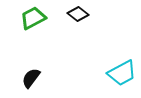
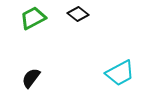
cyan trapezoid: moved 2 px left
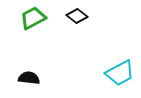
black diamond: moved 1 px left, 2 px down
black semicircle: moved 2 px left; rotated 60 degrees clockwise
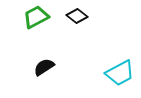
green trapezoid: moved 3 px right, 1 px up
black semicircle: moved 15 px right, 11 px up; rotated 40 degrees counterclockwise
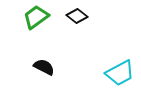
green trapezoid: rotated 8 degrees counterclockwise
black semicircle: rotated 60 degrees clockwise
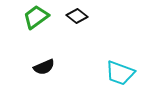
black semicircle: rotated 130 degrees clockwise
cyan trapezoid: rotated 48 degrees clockwise
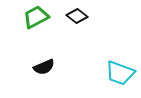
green trapezoid: rotated 8 degrees clockwise
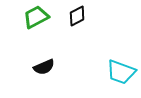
black diamond: rotated 65 degrees counterclockwise
cyan trapezoid: moved 1 px right, 1 px up
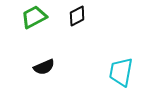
green trapezoid: moved 2 px left
cyan trapezoid: rotated 80 degrees clockwise
